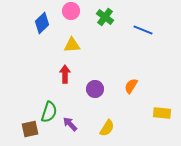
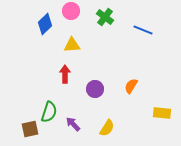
blue diamond: moved 3 px right, 1 px down
purple arrow: moved 3 px right
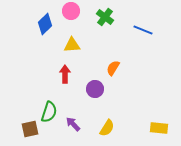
orange semicircle: moved 18 px left, 18 px up
yellow rectangle: moved 3 px left, 15 px down
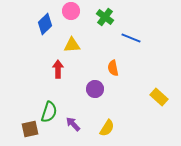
blue line: moved 12 px left, 8 px down
orange semicircle: rotated 42 degrees counterclockwise
red arrow: moved 7 px left, 5 px up
yellow rectangle: moved 31 px up; rotated 36 degrees clockwise
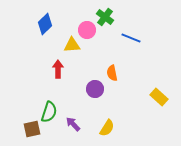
pink circle: moved 16 px right, 19 px down
orange semicircle: moved 1 px left, 5 px down
brown square: moved 2 px right
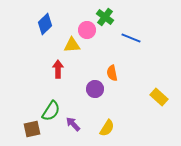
green semicircle: moved 2 px right, 1 px up; rotated 15 degrees clockwise
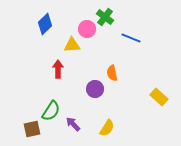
pink circle: moved 1 px up
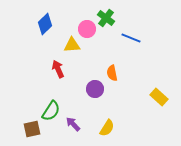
green cross: moved 1 px right, 1 px down
red arrow: rotated 24 degrees counterclockwise
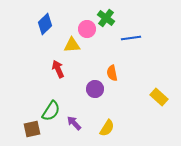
blue line: rotated 30 degrees counterclockwise
purple arrow: moved 1 px right, 1 px up
